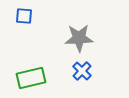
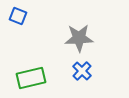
blue square: moved 6 px left; rotated 18 degrees clockwise
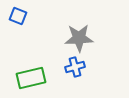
blue cross: moved 7 px left, 4 px up; rotated 30 degrees clockwise
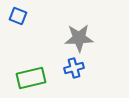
blue cross: moved 1 px left, 1 px down
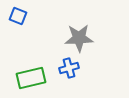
blue cross: moved 5 px left
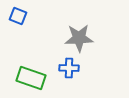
blue cross: rotated 18 degrees clockwise
green rectangle: rotated 32 degrees clockwise
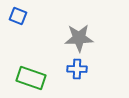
blue cross: moved 8 px right, 1 px down
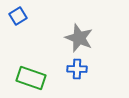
blue square: rotated 36 degrees clockwise
gray star: rotated 24 degrees clockwise
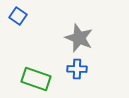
blue square: rotated 24 degrees counterclockwise
green rectangle: moved 5 px right, 1 px down
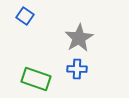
blue square: moved 7 px right
gray star: rotated 20 degrees clockwise
